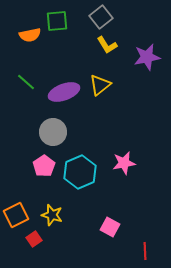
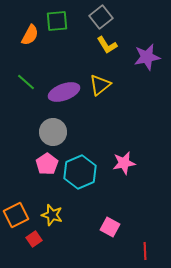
orange semicircle: rotated 50 degrees counterclockwise
pink pentagon: moved 3 px right, 2 px up
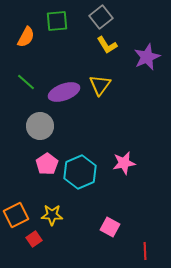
orange semicircle: moved 4 px left, 2 px down
purple star: rotated 12 degrees counterclockwise
yellow triangle: rotated 15 degrees counterclockwise
gray circle: moved 13 px left, 6 px up
yellow star: rotated 15 degrees counterclockwise
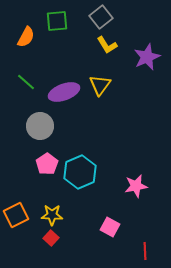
pink star: moved 12 px right, 23 px down
red square: moved 17 px right, 1 px up; rotated 14 degrees counterclockwise
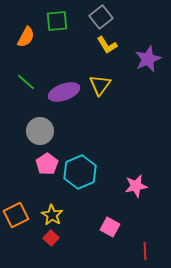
purple star: moved 1 px right, 2 px down
gray circle: moved 5 px down
yellow star: rotated 30 degrees clockwise
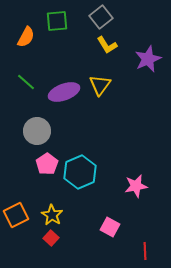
gray circle: moved 3 px left
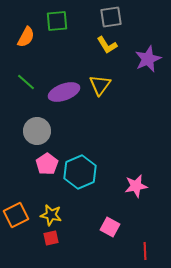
gray square: moved 10 px right; rotated 30 degrees clockwise
yellow star: moved 1 px left; rotated 20 degrees counterclockwise
red square: rotated 35 degrees clockwise
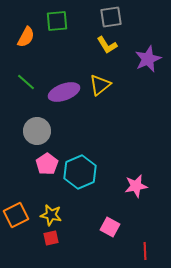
yellow triangle: rotated 15 degrees clockwise
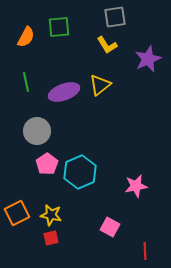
gray square: moved 4 px right
green square: moved 2 px right, 6 px down
green line: rotated 36 degrees clockwise
orange square: moved 1 px right, 2 px up
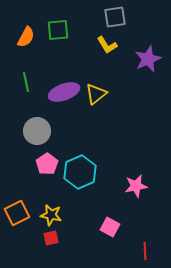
green square: moved 1 px left, 3 px down
yellow triangle: moved 4 px left, 9 px down
